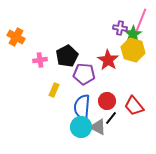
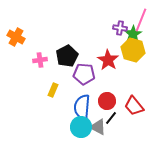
yellow rectangle: moved 1 px left
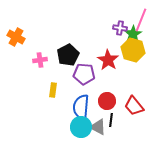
black pentagon: moved 1 px right, 1 px up
yellow rectangle: rotated 16 degrees counterclockwise
blue semicircle: moved 1 px left
black line: moved 2 px down; rotated 32 degrees counterclockwise
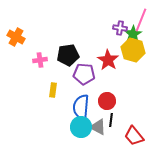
black pentagon: rotated 20 degrees clockwise
red trapezoid: moved 30 px down
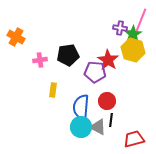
purple pentagon: moved 11 px right, 2 px up
red trapezoid: moved 3 px down; rotated 115 degrees clockwise
